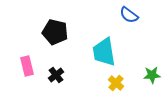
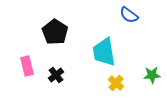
black pentagon: rotated 20 degrees clockwise
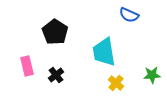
blue semicircle: rotated 12 degrees counterclockwise
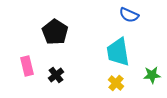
cyan trapezoid: moved 14 px right
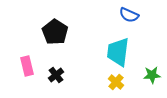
cyan trapezoid: rotated 16 degrees clockwise
yellow cross: moved 1 px up
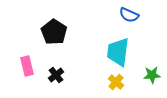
black pentagon: moved 1 px left
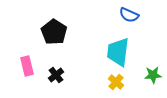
green star: moved 1 px right
